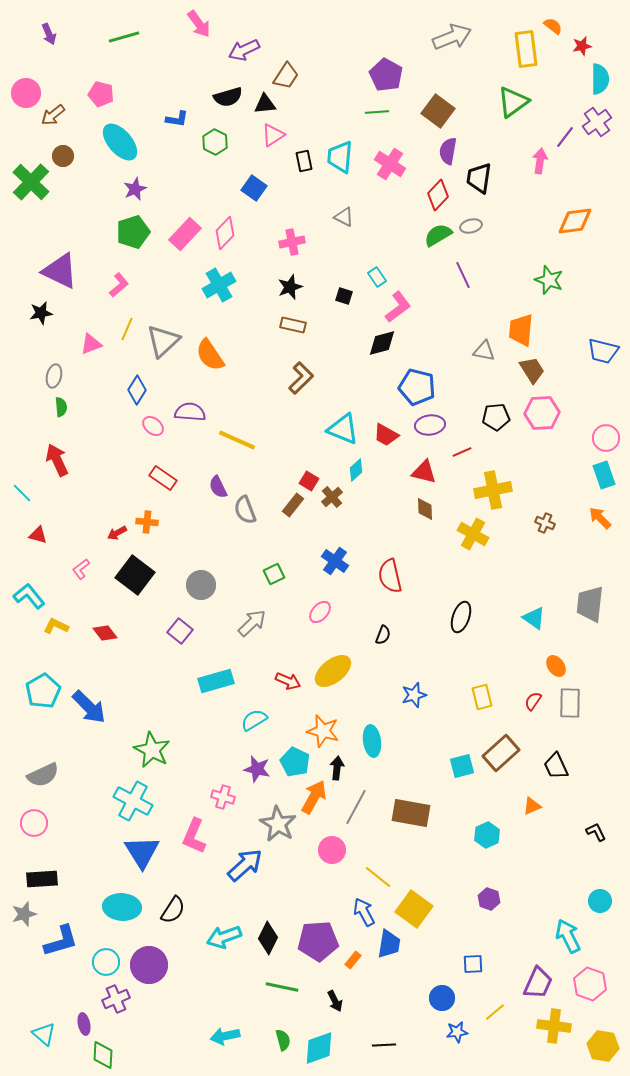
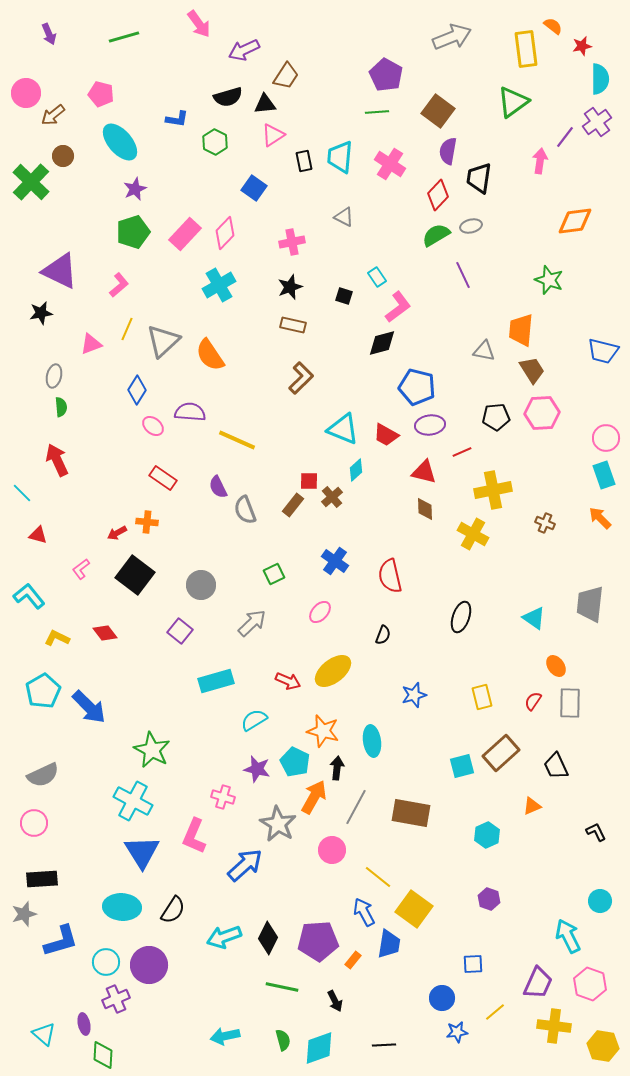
green semicircle at (438, 235): moved 2 px left
red square at (309, 481): rotated 30 degrees counterclockwise
yellow L-shape at (56, 626): moved 1 px right, 12 px down
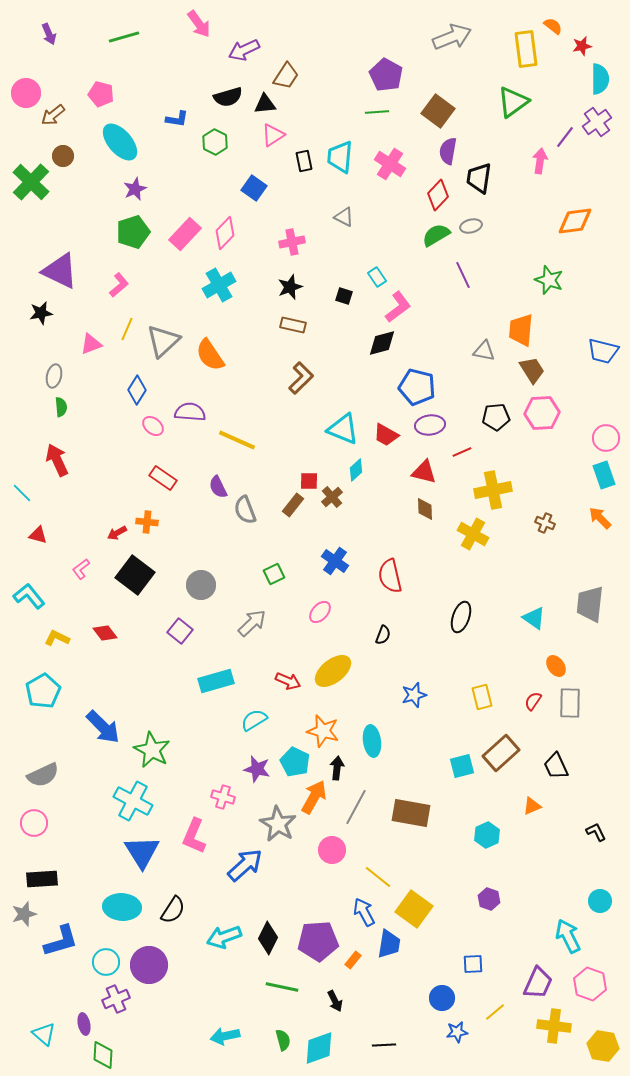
blue arrow at (89, 707): moved 14 px right, 20 px down
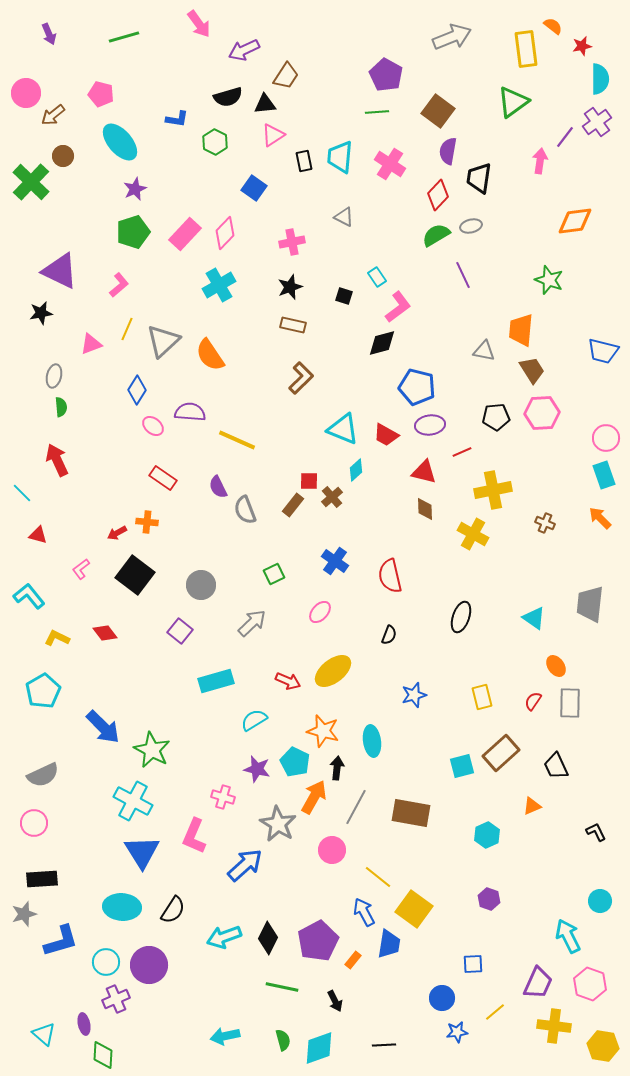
black semicircle at (383, 635): moved 6 px right
purple pentagon at (318, 941): rotated 24 degrees counterclockwise
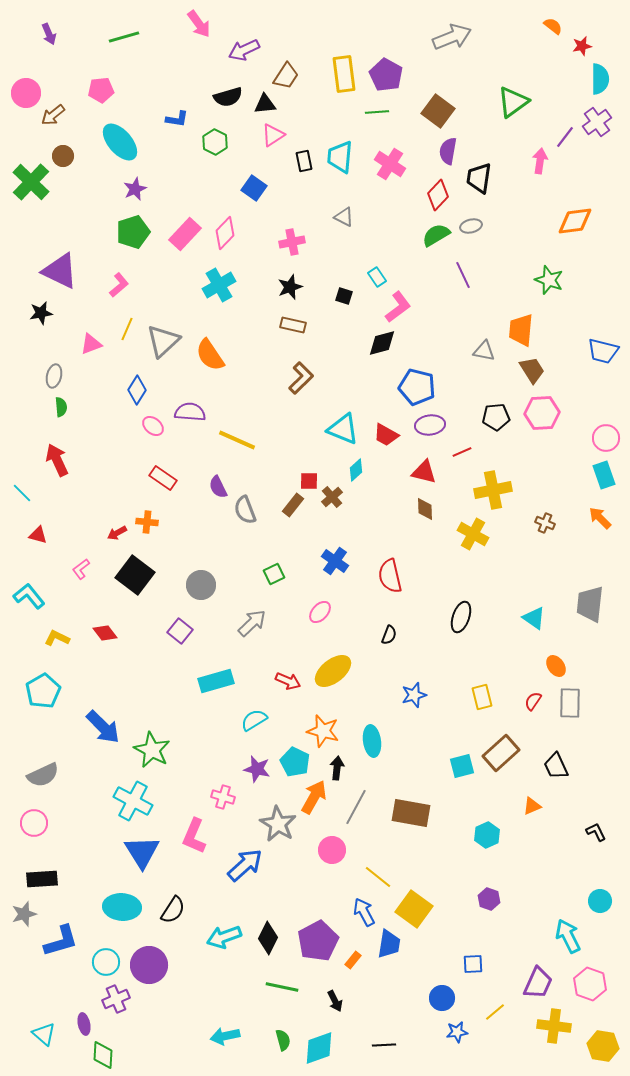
yellow rectangle at (526, 49): moved 182 px left, 25 px down
pink pentagon at (101, 94): moved 4 px up; rotated 20 degrees counterclockwise
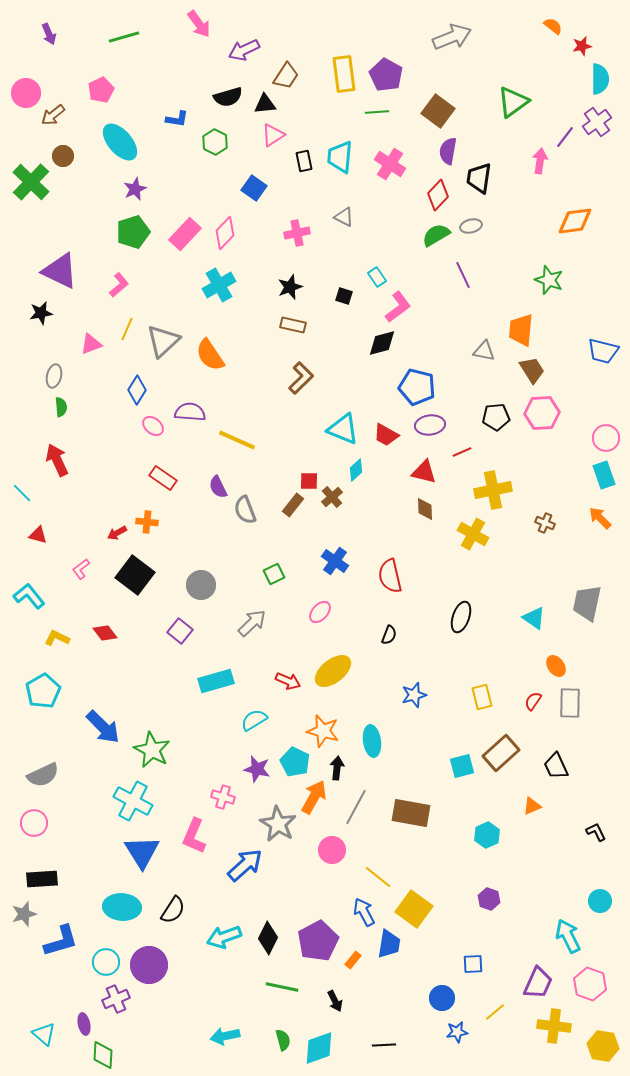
pink pentagon at (101, 90): rotated 20 degrees counterclockwise
pink cross at (292, 242): moved 5 px right, 9 px up
gray trapezoid at (590, 604): moved 3 px left, 1 px up; rotated 6 degrees clockwise
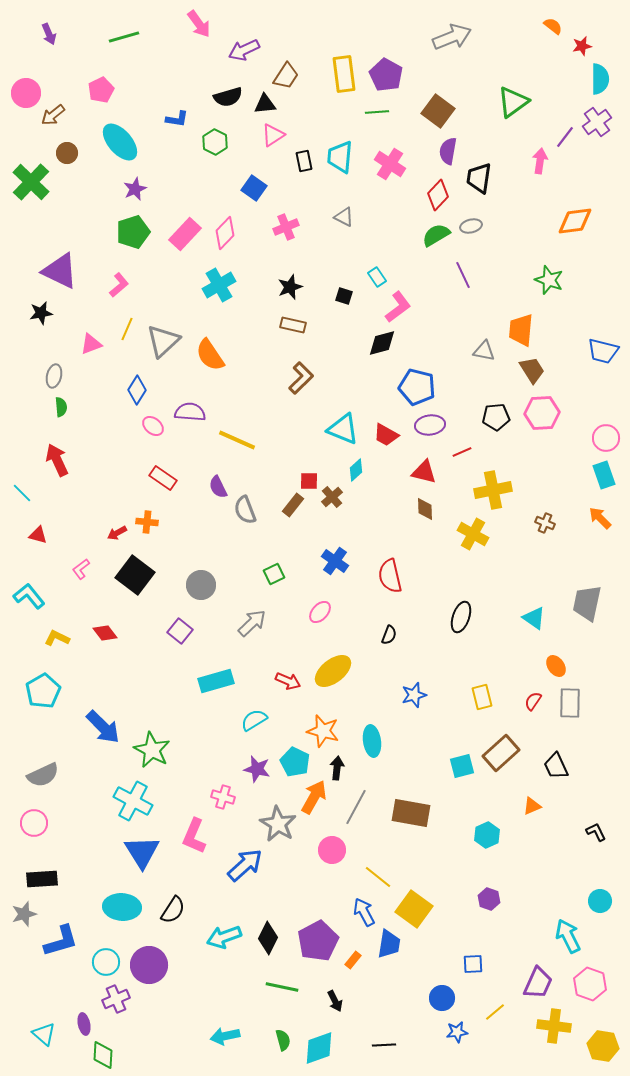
brown circle at (63, 156): moved 4 px right, 3 px up
pink cross at (297, 233): moved 11 px left, 6 px up; rotated 10 degrees counterclockwise
